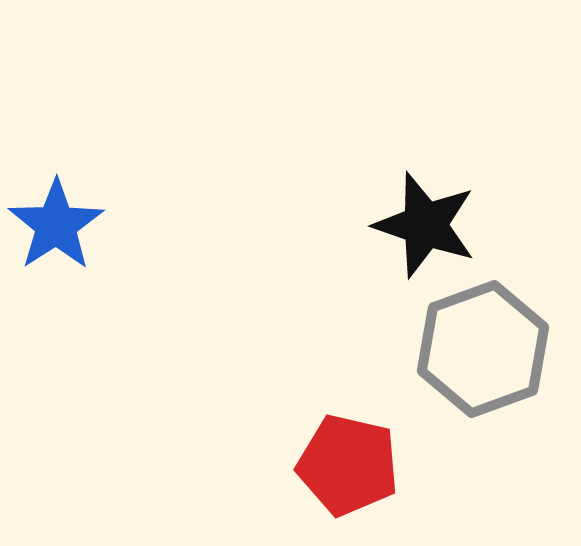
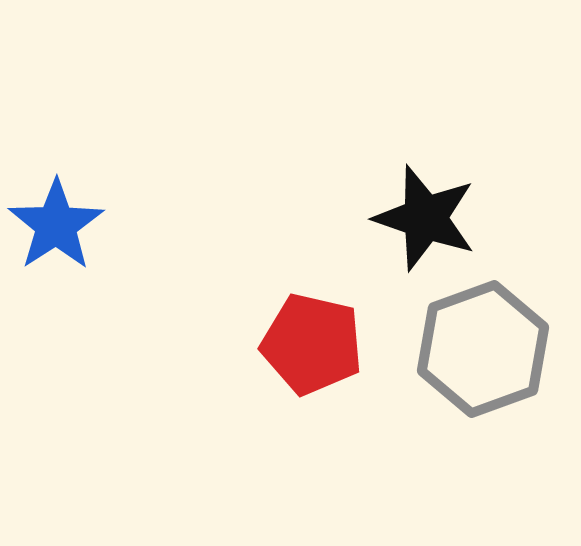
black star: moved 7 px up
red pentagon: moved 36 px left, 121 px up
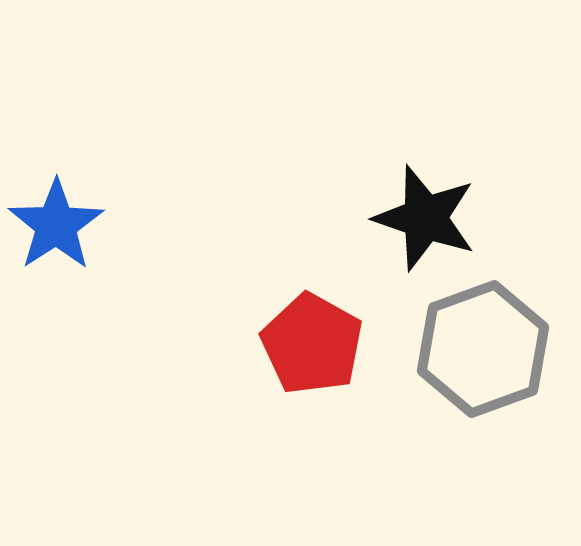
red pentagon: rotated 16 degrees clockwise
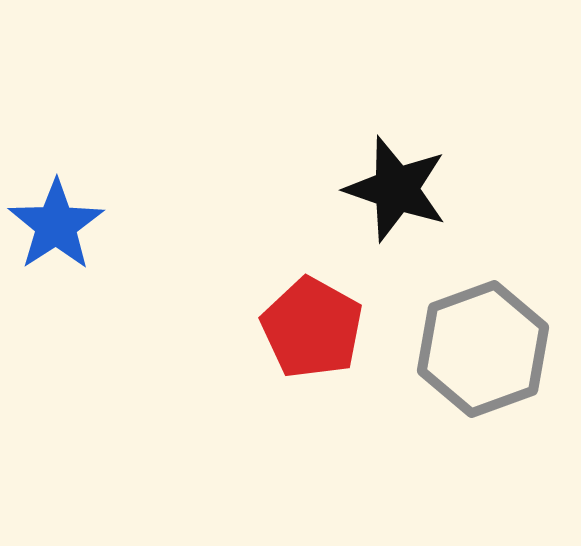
black star: moved 29 px left, 29 px up
red pentagon: moved 16 px up
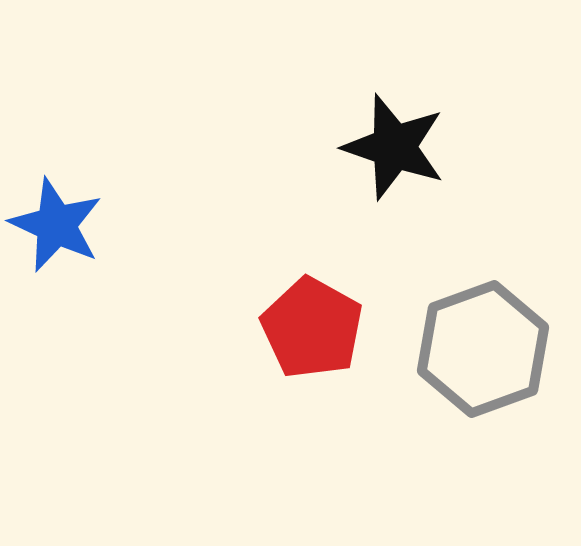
black star: moved 2 px left, 42 px up
blue star: rotated 14 degrees counterclockwise
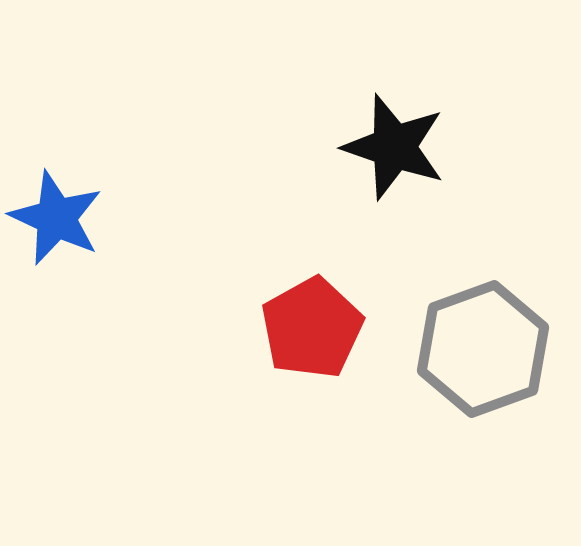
blue star: moved 7 px up
red pentagon: rotated 14 degrees clockwise
